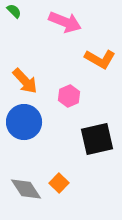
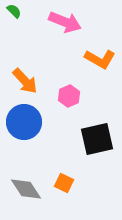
orange square: moved 5 px right; rotated 18 degrees counterclockwise
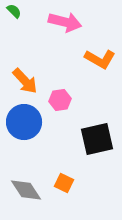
pink arrow: rotated 8 degrees counterclockwise
pink hexagon: moved 9 px left, 4 px down; rotated 15 degrees clockwise
gray diamond: moved 1 px down
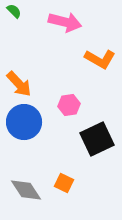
orange arrow: moved 6 px left, 3 px down
pink hexagon: moved 9 px right, 5 px down
black square: rotated 12 degrees counterclockwise
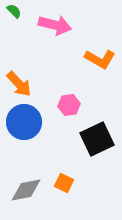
pink arrow: moved 10 px left, 3 px down
gray diamond: rotated 68 degrees counterclockwise
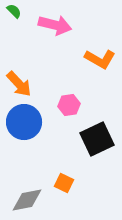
gray diamond: moved 1 px right, 10 px down
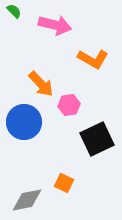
orange L-shape: moved 7 px left
orange arrow: moved 22 px right
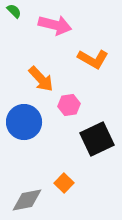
orange arrow: moved 5 px up
orange square: rotated 18 degrees clockwise
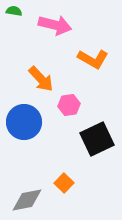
green semicircle: rotated 35 degrees counterclockwise
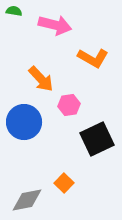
orange L-shape: moved 1 px up
